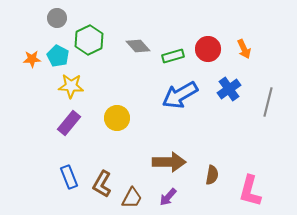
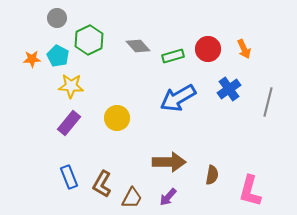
blue arrow: moved 2 px left, 3 px down
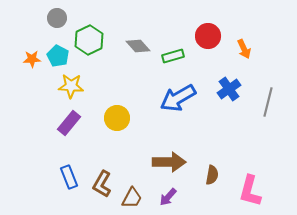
red circle: moved 13 px up
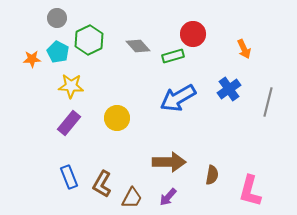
red circle: moved 15 px left, 2 px up
cyan pentagon: moved 4 px up
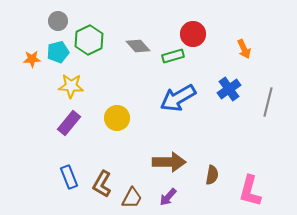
gray circle: moved 1 px right, 3 px down
cyan pentagon: rotated 30 degrees clockwise
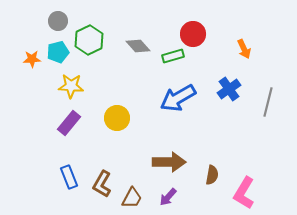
pink L-shape: moved 6 px left, 2 px down; rotated 16 degrees clockwise
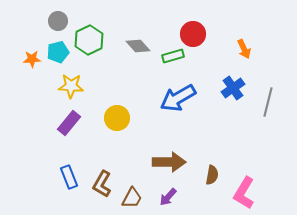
blue cross: moved 4 px right, 1 px up
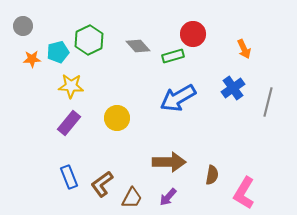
gray circle: moved 35 px left, 5 px down
brown L-shape: rotated 24 degrees clockwise
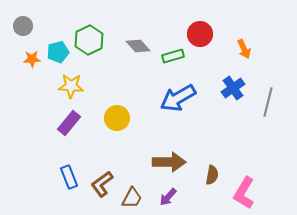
red circle: moved 7 px right
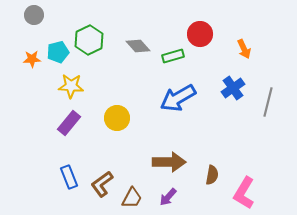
gray circle: moved 11 px right, 11 px up
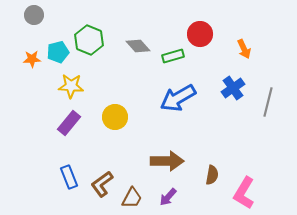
green hexagon: rotated 12 degrees counterclockwise
yellow circle: moved 2 px left, 1 px up
brown arrow: moved 2 px left, 1 px up
